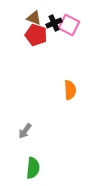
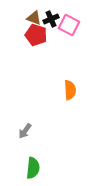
black cross: moved 3 px left, 4 px up
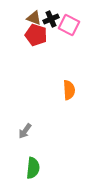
orange semicircle: moved 1 px left
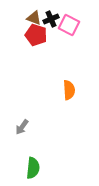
gray arrow: moved 3 px left, 4 px up
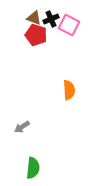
gray arrow: rotated 21 degrees clockwise
